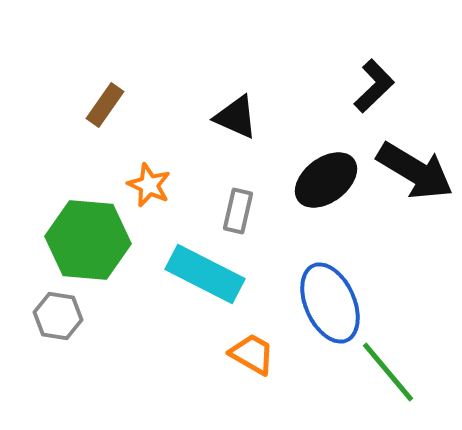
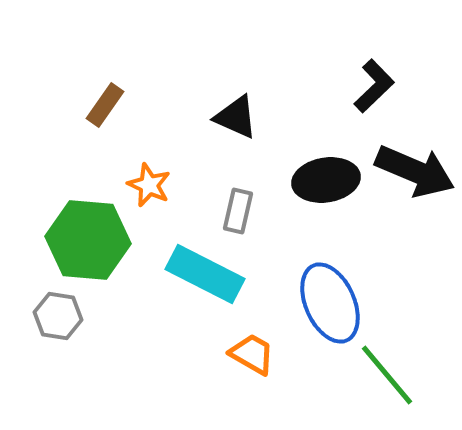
black arrow: rotated 8 degrees counterclockwise
black ellipse: rotated 28 degrees clockwise
green line: moved 1 px left, 3 px down
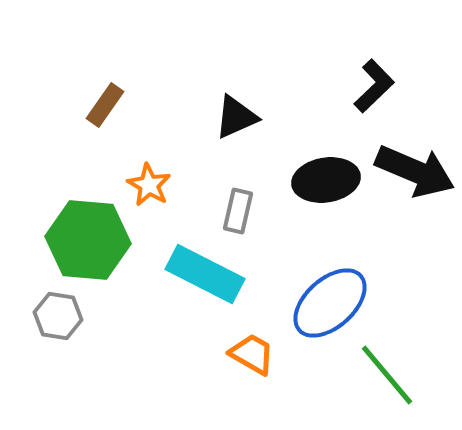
black triangle: rotated 48 degrees counterclockwise
orange star: rotated 6 degrees clockwise
blue ellipse: rotated 72 degrees clockwise
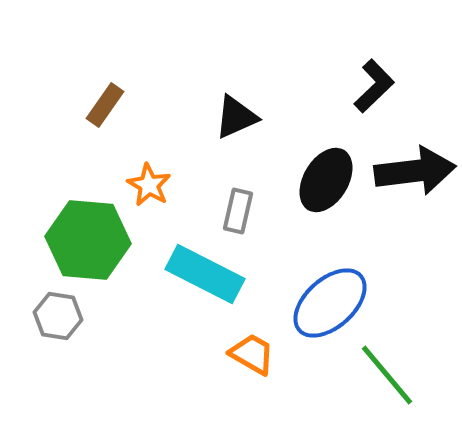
black arrow: rotated 30 degrees counterclockwise
black ellipse: rotated 50 degrees counterclockwise
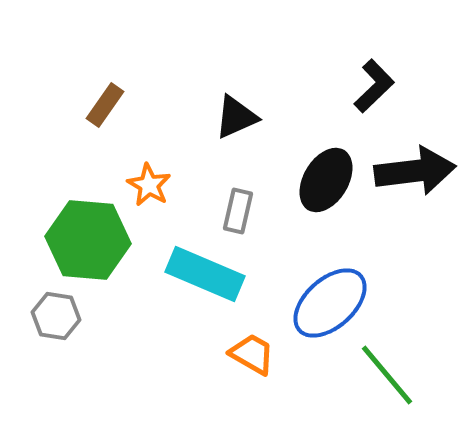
cyan rectangle: rotated 4 degrees counterclockwise
gray hexagon: moved 2 px left
